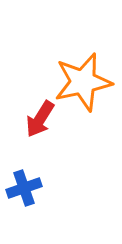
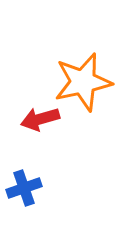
red arrow: rotated 42 degrees clockwise
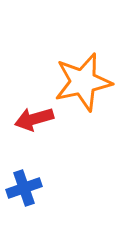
red arrow: moved 6 px left
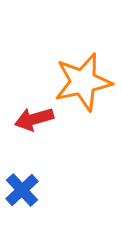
blue cross: moved 2 px left, 2 px down; rotated 24 degrees counterclockwise
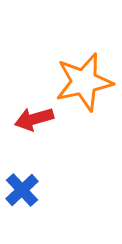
orange star: moved 1 px right
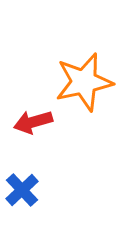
red arrow: moved 1 px left, 3 px down
